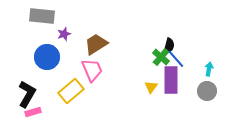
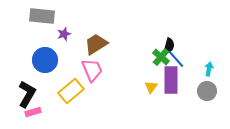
blue circle: moved 2 px left, 3 px down
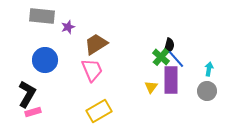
purple star: moved 4 px right, 7 px up
yellow rectangle: moved 28 px right, 20 px down; rotated 10 degrees clockwise
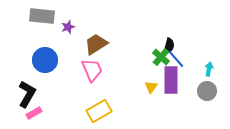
pink rectangle: moved 1 px right, 1 px down; rotated 14 degrees counterclockwise
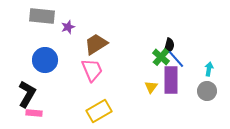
pink rectangle: rotated 35 degrees clockwise
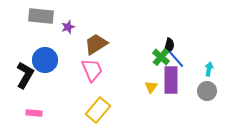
gray rectangle: moved 1 px left
black L-shape: moved 2 px left, 19 px up
yellow rectangle: moved 1 px left, 1 px up; rotated 20 degrees counterclockwise
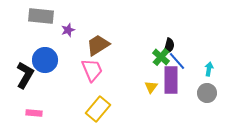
purple star: moved 3 px down
brown trapezoid: moved 2 px right, 1 px down
blue line: moved 1 px right, 2 px down
gray circle: moved 2 px down
yellow rectangle: moved 1 px up
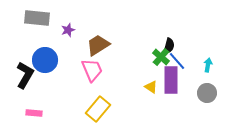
gray rectangle: moved 4 px left, 2 px down
cyan arrow: moved 1 px left, 4 px up
yellow triangle: rotated 32 degrees counterclockwise
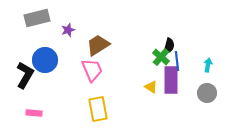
gray rectangle: rotated 20 degrees counterclockwise
blue line: rotated 36 degrees clockwise
yellow rectangle: rotated 50 degrees counterclockwise
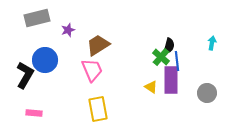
cyan arrow: moved 4 px right, 22 px up
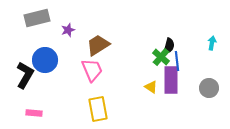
gray circle: moved 2 px right, 5 px up
